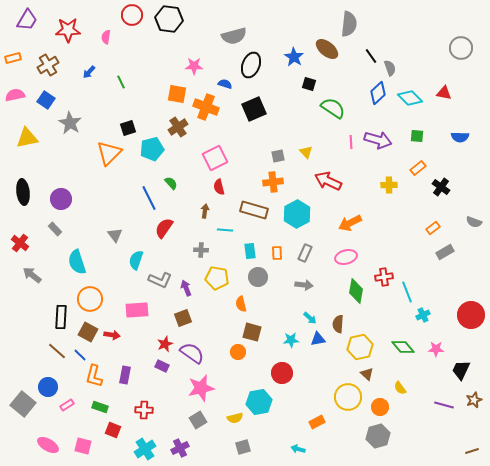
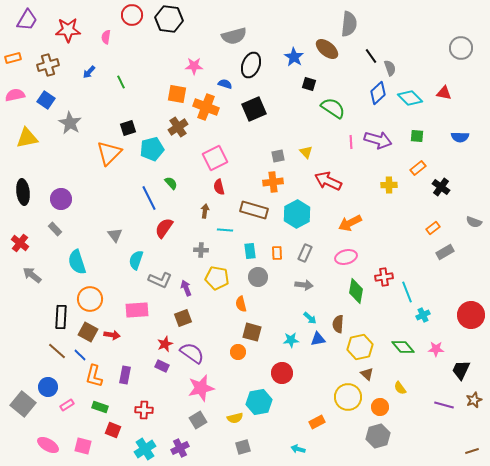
brown cross at (48, 65): rotated 15 degrees clockwise
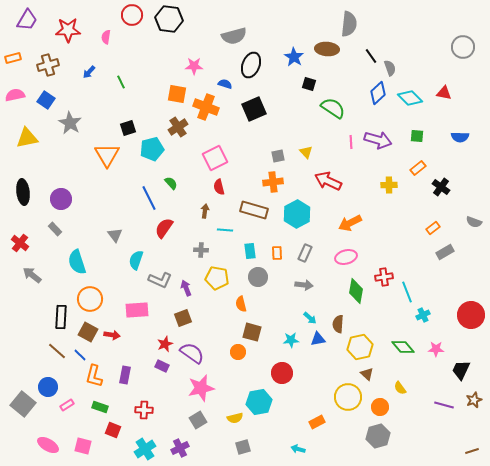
gray circle at (461, 48): moved 2 px right, 1 px up
brown ellipse at (327, 49): rotated 35 degrees counterclockwise
orange triangle at (109, 153): moved 2 px left, 2 px down; rotated 16 degrees counterclockwise
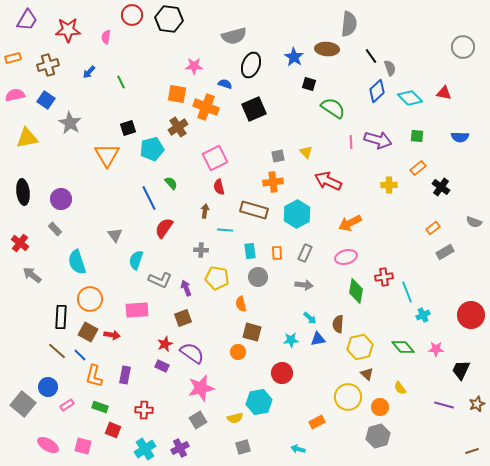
blue diamond at (378, 93): moved 1 px left, 2 px up
brown star at (474, 400): moved 3 px right, 4 px down
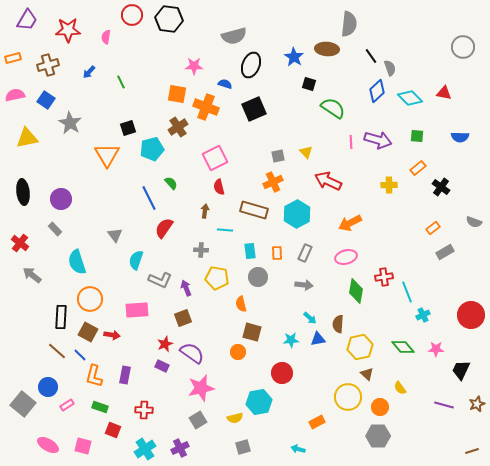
orange cross at (273, 182): rotated 18 degrees counterclockwise
gray hexagon at (378, 436): rotated 15 degrees clockwise
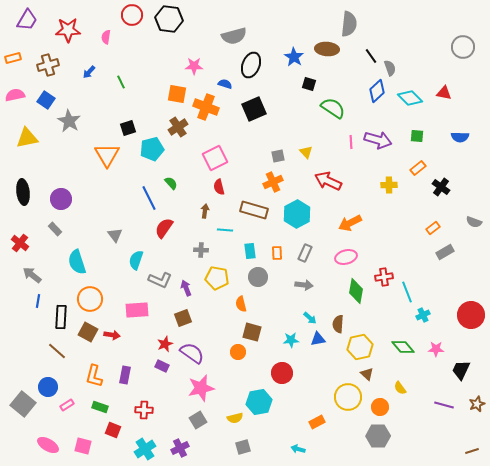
gray star at (70, 123): moved 1 px left, 2 px up
blue line at (80, 355): moved 42 px left, 54 px up; rotated 56 degrees clockwise
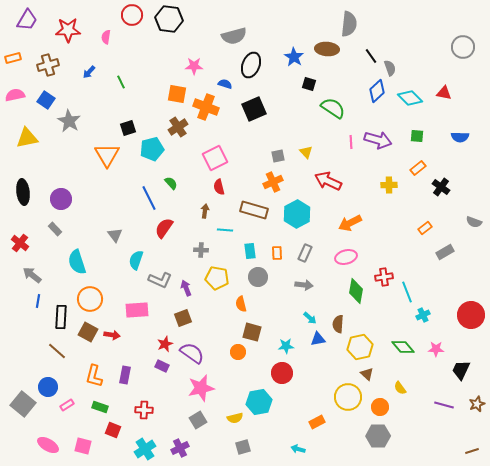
orange rectangle at (433, 228): moved 8 px left
cyan star at (291, 340): moved 5 px left, 6 px down
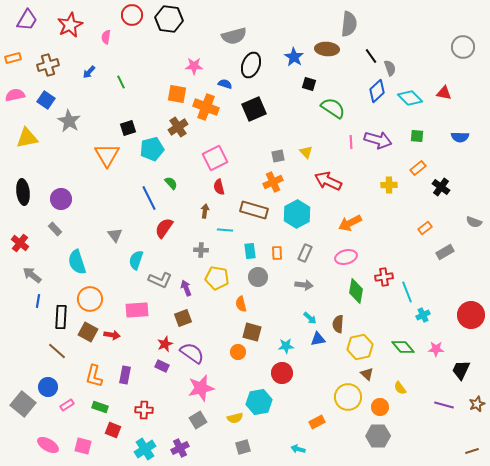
red star at (68, 30): moved 2 px right, 5 px up; rotated 25 degrees counterclockwise
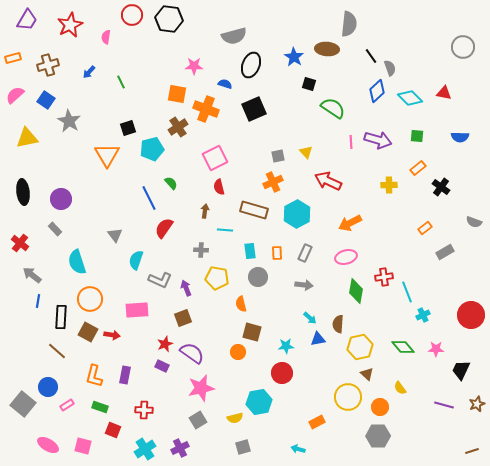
pink semicircle at (15, 95): rotated 30 degrees counterclockwise
orange cross at (206, 107): moved 2 px down
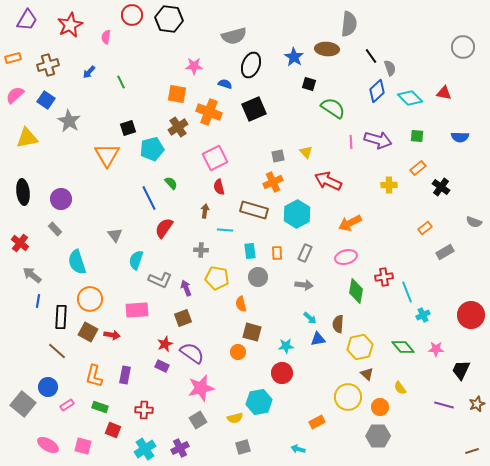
orange cross at (206, 109): moved 3 px right, 3 px down
